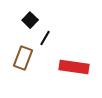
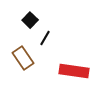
brown rectangle: rotated 55 degrees counterclockwise
red rectangle: moved 4 px down
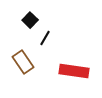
brown rectangle: moved 4 px down
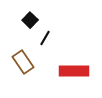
red rectangle: rotated 8 degrees counterclockwise
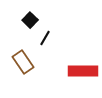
red rectangle: moved 9 px right
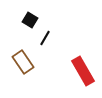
black square: rotated 14 degrees counterclockwise
red rectangle: rotated 60 degrees clockwise
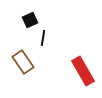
black square: rotated 35 degrees clockwise
black line: moved 2 px left; rotated 21 degrees counterclockwise
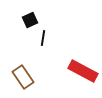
brown rectangle: moved 15 px down
red rectangle: rotated 32 degrees counterclockwise
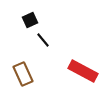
black line: moved 2 px down; rotated 49 degrees counterclockwise
brown rectangle: moved 3 px up; rotated 10 degrees clockwise
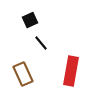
black line: moved 2 px left, 3 px down
red rectangle: moved 12 px left; rotated 72 degrees clockwise
